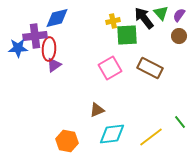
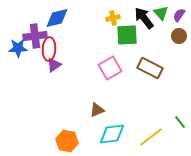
yellow cross: moved 3 px up
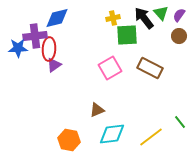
orange hexagon: moved 2 px right, 1 px up
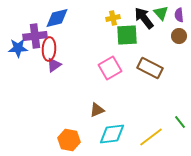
purple semicircle: rotated 40 degrees counterclockwise
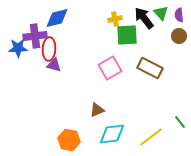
yellow cross: moved 2 px right, 1 px down
purple triangle: rotated 49 degrees clockwise
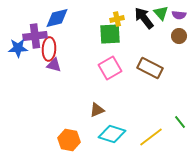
purple semicircle: rotated 80 degrees counterclockwise
yellow cross: moved 2 px right
green square: moved 17 px left, 1 px up
cyan diamond: rotated 24 degrees clockwise
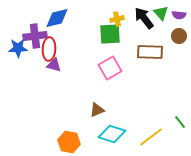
brown rectangle: moved 16 px up; rotated 25 degrees counterclockwise
orange hexagon: moved 2 px down
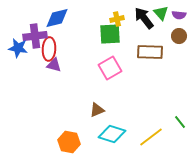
blue star: rotated 12 degrees clockwise
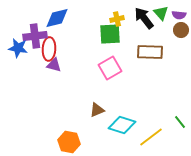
brown circle: moved 2 px right, 6 px up
cyan diamond: moved 10 px right, 9 px up
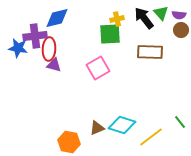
pink square: moved 12 px left
brown triangle: moved 18 px down
